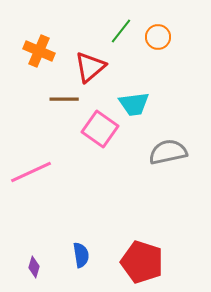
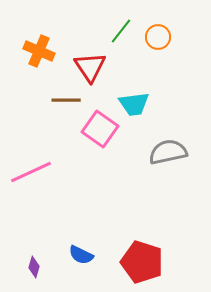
red triangle: rotated 24 degrees counterclockwise
brown line: moved 2 px right, 1 px down
blue semicircle: rotated 125 degrees clockwise
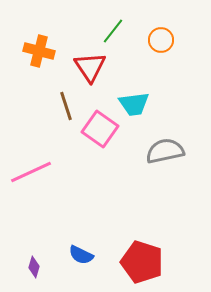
green line: moved 8 px left
orange circle: moved 3 px right, 3 px down
orange cross: rotated 8 degrees counterclockwise
brown line: moved 6 px down; rotated 72 degrees clockwise
gray semicircle: moved 3 px left, 1 px up
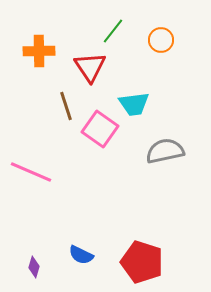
orange cross: rotated 16 degrees counterclockwise
pink line: rotated 48 degrees clockwise
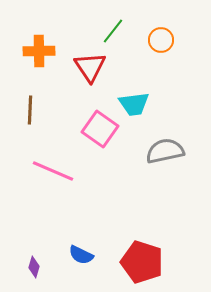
brown line: moved 36 px left, 4 px down; rotated 20 degrees clockwise
pink line: moved 22 px right, 1 px up
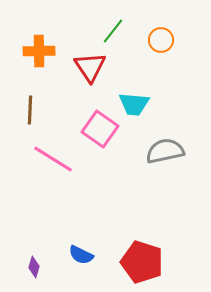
cyan trapezoid: rotated 12 degrees clockwise
pink line: moved 12 px up; rotated 9 degrees clockwise
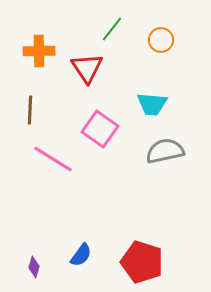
green line: moved 1 px left, 2 px up
red triangle: moved 3 px left, 1 px down
cyan trapezoid: moved 18 px right
blue semicircle: rotated 80 degrees counterclockwise
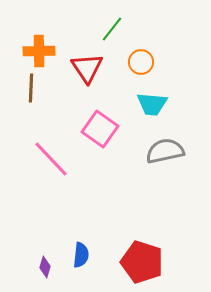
orange circle: moved 20 px left, 22 px down
brown line: moved 1 px right, 22 px up
pink line: moved 2 px left; rotated 15 degrees clockwise
blue semicircle: rotated 30 degrees counterclockwise
purple diamond: moved 11 px right
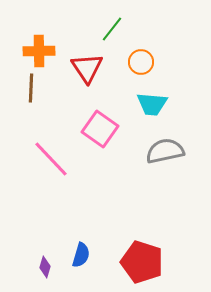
blue semicircle: rotated 10 degrees clockwise
